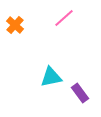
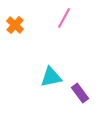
pink line: rotated 20 degrees counterclockwise
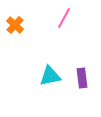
cyan triangle: moved 1 px left, 1 px up
purple rectangle: moved 2 px right, 15 px up; rotated 30 degrees clockwise
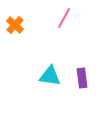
cyan triangle: rotated 20 degrees clockwise
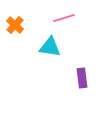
pink line: rotated 45 degrees clockwise
cyan triangle: moved 29 px up
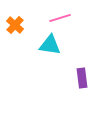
pink line: moved 4 px left
cyan triangle: moved 2 px up
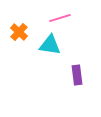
orange cross: moved 4 px right, 7 px down
purple rectangle: moved 5 px left, 3 px up
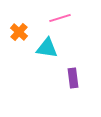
cyan triangle: moved 3 px left, 3 px down
purple rectangle: moved 4 px left, 3 px down
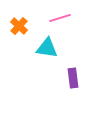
orange cross: moved 6 px up
